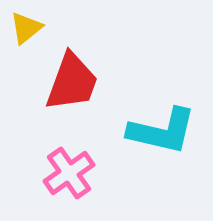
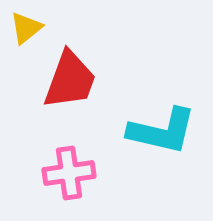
red trapezoid: moved 2 px left, 2 px up
pink cross: rotated 27 degrees clockwise
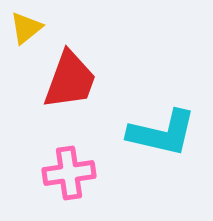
cyan L-shape: moved 2 px down
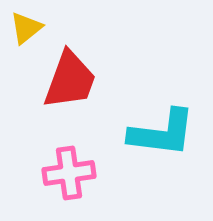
cyan L-shape: rotated 6 degrees counterclockwise
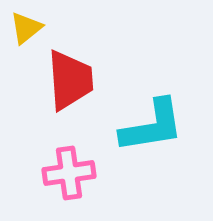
red trapezoid: rotated 24 degrees counterclockwise
cyan L-shape: moved 10 px left, 7 px up; rotated 16 degrees counterclockwise
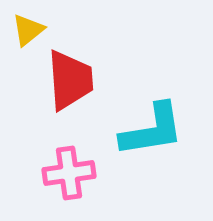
yellow triangle: moved 2 px right, 2 px down
cyan L-shape: moved 4 px down
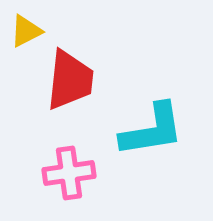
yellow triangle: moved 2 px left, 1 px down; rotated 12 degrees clockwise
red trapezoid: rotated 10 degrees clockwise
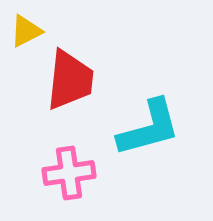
cyan L-shape: moved 3 px left, 2 px up; rotated 6 degrees counterclockwise
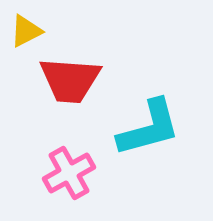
red trapezoid: rotated 88 degrees clockwise
pink cross: rotated 21 degrees counterclockwise
